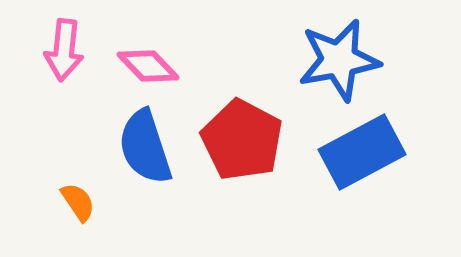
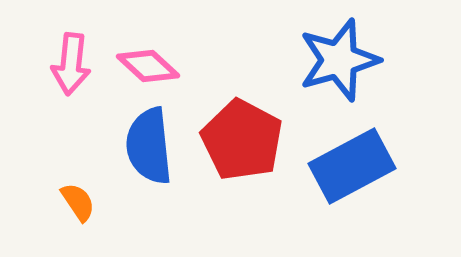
pink arrow: moved 7 px right, 14 px down
blue star: rotated 6 degrees counterclockwise
pink diamond: rotated 4 degrees counterclockwise
blue semicircle: moved 4 px right, 1 px up; rotated 12 degrees clockwise
blue rectangle: moved 10 px left, 14 px down
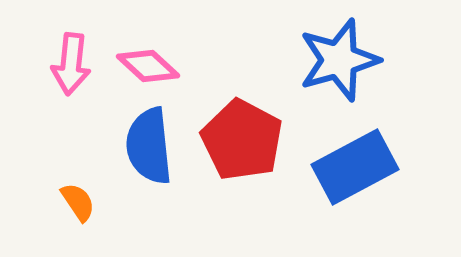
blue rectangle: moved 3 px right, 1 px down
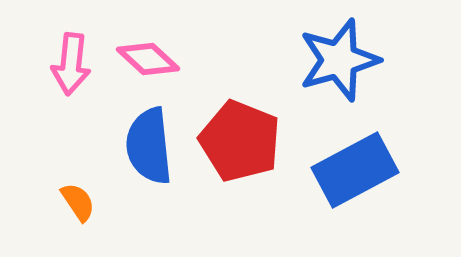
pink diamond: moved 7 px up
red pentagon: moved 2 px left, 1 px down; rotated 6 degrees counterclockwise
blue rectangle: moved 3 px down
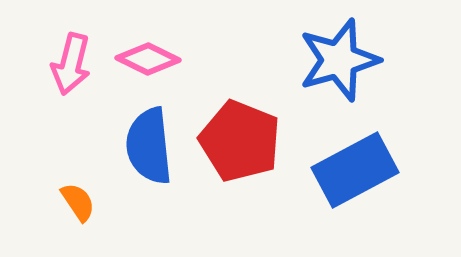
pink diamond: rotated 16 degrees counterclockwise
pink arrow: rotated 8 degrees clockwise
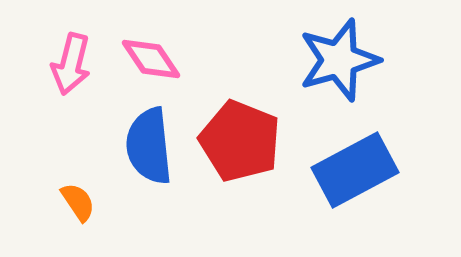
pink diamond: moved 3 px right; rotated 30 degrees clockwise
